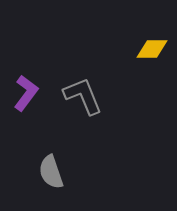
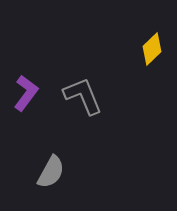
yellow diamond: rotated 44 degrees counterclockwise
gray semicircle: rotated 132 degrees counterclockwise
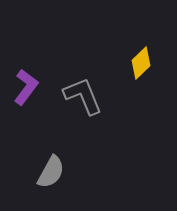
yellow diamond: moved 11 px left, 14 px down
purple L-shape: moved 6 px up
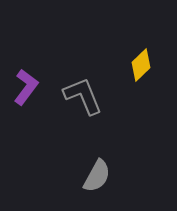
yellow diamond: moved 2 px down
gray semicircle: moved 46 px right, 4 px down
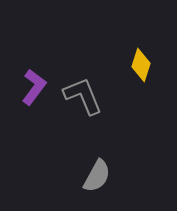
yellow diamond: rotated 28 degrees counterclockwise
purple L-shape: moved 8 px right
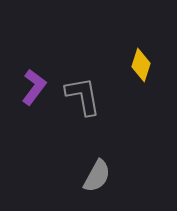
gray L-shape: rotated 12 degrees clockwise
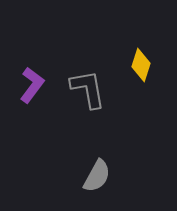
purple L-shape: moved 2 px left, 2 px up
gray L-shape: moved 5 px right, 7 px up
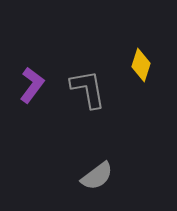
gray semicircle: rotated 24 degrees clockwise
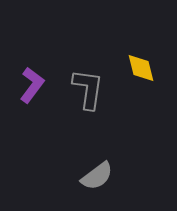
yellow diamond: moved 3 px down; rotated 32 degrees counterclockwise
gray L-shape: rotated 18 degrees clockwise
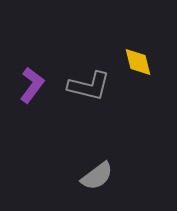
yellow diamond: moved 3 px left, 6 px up
gray L-shape: moved 1 px right, 3 px up; rotated 96 degrees clockwise
